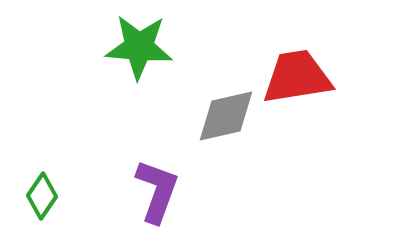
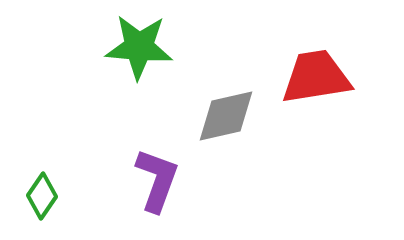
red trapezoid: moved 19 px right
purple L-shape: moved 11 px up
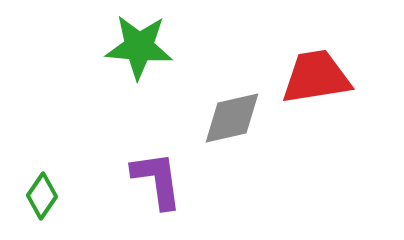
gray diamond: moved 6 px right, 2 px down
purple L-shape: rotated 28 degrees counterclockwise
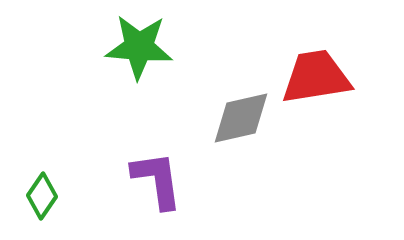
gray diamond: moved 9 px right
